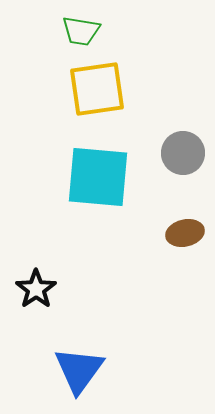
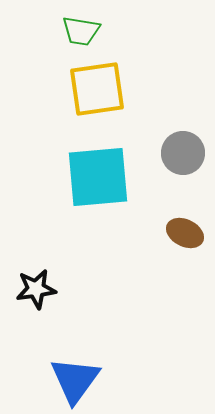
cyan square: rotated 10 degrees counterclockwise
brown ellipse: rotated 39 degrees clockwise
black star: rotated 27 degrees clockwise
blue triangle: moved 4 px left, 10 px down
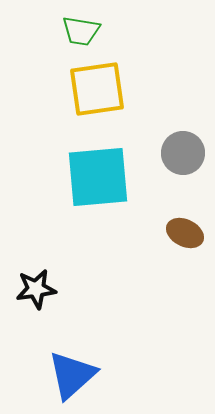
blue triangle: moved 3 px left, 5 px up; rotated 12 degrees clockwise
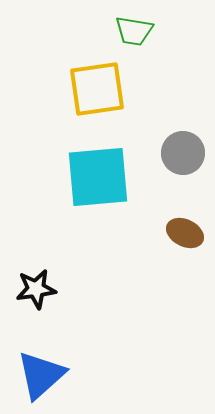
green trapezoid: moved 53 px right
blue triangle: moved 31 px left
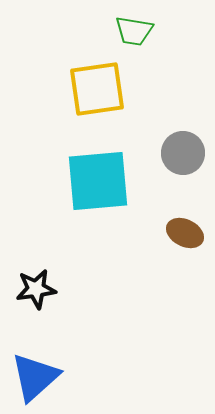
cyan square: moved 4 px down
blue triangle: moved 6 px left, 2 px down
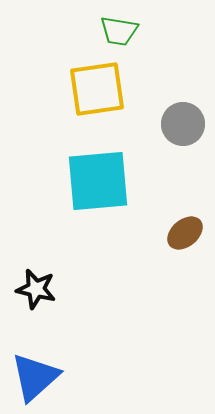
green trapezoid: moved 15 px left
gray circle: moved 29 px up
brown ellipse: rotated 66 degrees counterclockwise
black star: rotated 21 degrees clockwise
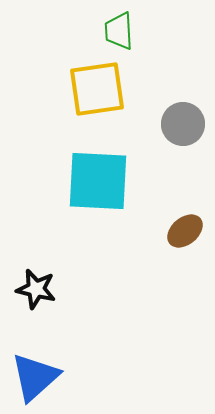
green trapezoid: rotated 78 degrees clockwise
cyan square: rotated 8 degrees clockwise
brown ellipse: moved 2 px up
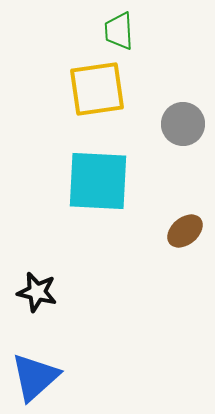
black star: moved 1 px right, 3 px down
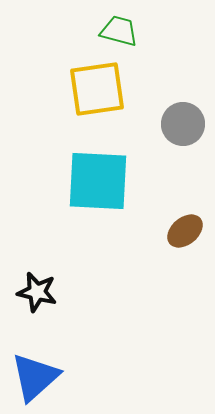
green trapezoid: rotated 108 degrees clockwise
